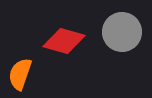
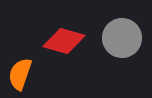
gray circle: moved 6 px down
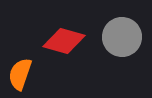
gray circle: moved 1 px up
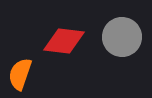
red diamond: rotated 9 degrees counterclockwise
